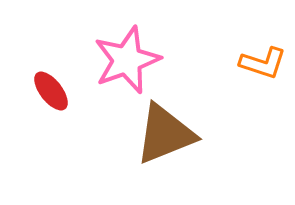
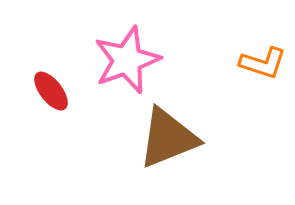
brown triangle: moved 3 px right, 4 px down
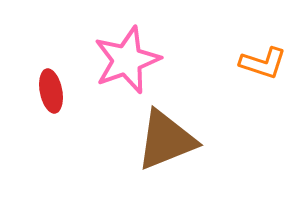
red ellipse: rotated 27 degrees clockwise
brown triangle: moved 2 px left, 2 px down
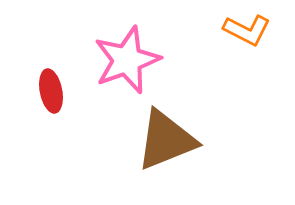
orange L-shape: moved 16 px left, 33 px up; rotated 9 degrees clockwise
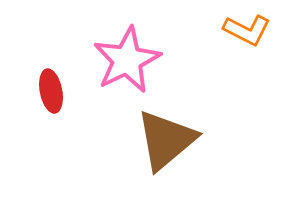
pink star: rotated 6 degrees counterclockwise
brown triangle: rotated 18 degrees counterclockwise
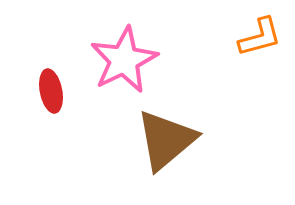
orange L-shape: moved 13 px right, 7 px down; rotated 42 degrees counterclockwise
pink star: moved 3 px left
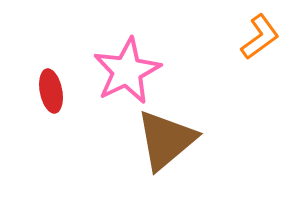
orange L-shape: rotated 21 degrees counterclockwise
pink star: moved 3 px right, 11 px down
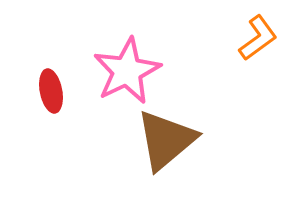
orange L-shape: moved 2 px left, 1 px down
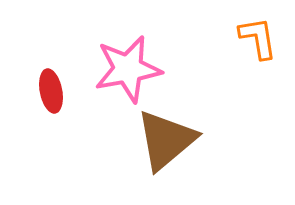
orange L-shape: rotated 63 degrees counterclockwise
pink star: moved 1 px right, 2 px up; rotated 16 degrees clockwise
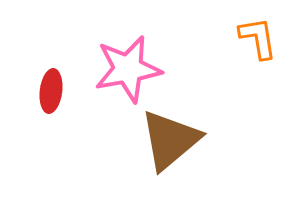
red ellipse: rotated 18 degrees clockwise
brown triangle: moved 4 px right
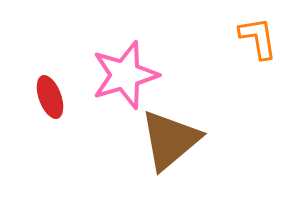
pink star: moved 3 px left, 6 px down; rotated 6 degrees counterclockwise
red ellipse: moved 1 px left, 6 px down; rotated 27 degrees counterclockwise
